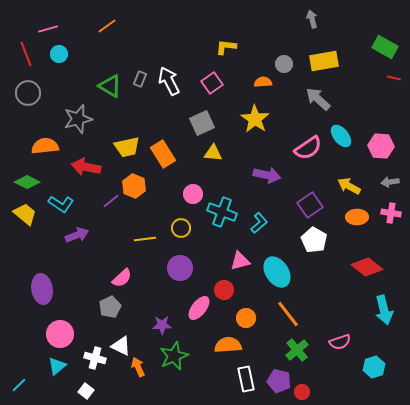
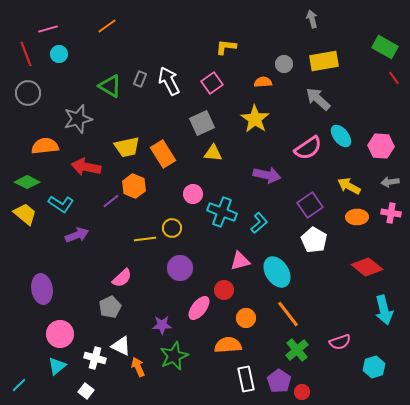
red line at (394, 78): rotated 40 degrees clockwise
yellow circle at (181, 228): moved 9 px left
purple pentagon at (279, 381): rotated 20 degrees clockwise
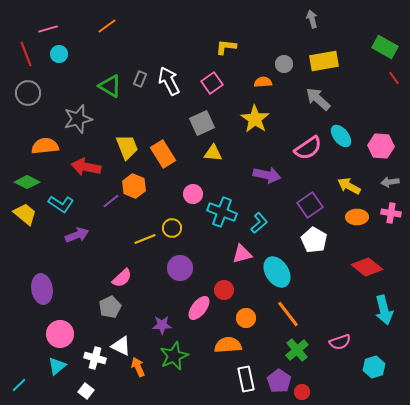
yellow trapezoid at (127, 147): rotated 100 degrees counterclockwise
yellow line at (145, 239): rotated 15 degrees counterclockwise
pink triangle at (240, 261): moved 2 px right, 7 px up
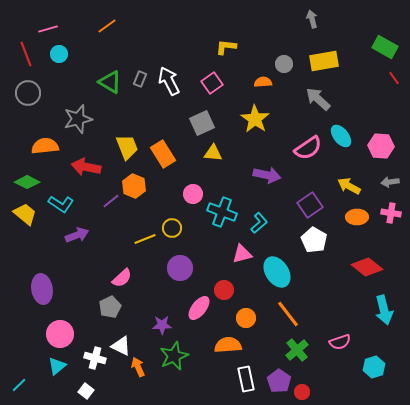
green triangle at (110, 86): moved 4 px up
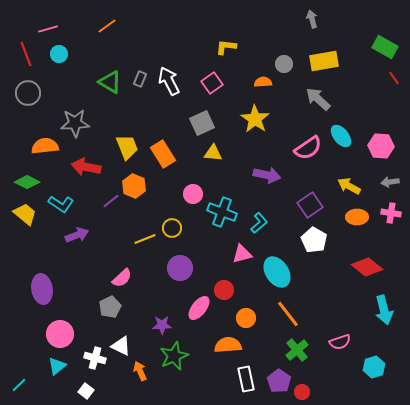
gray star at (78, 119): moved 3 px left, 4 px down; rotated 12 degrees clockwise
orange arrow at (138, 367): moved 2 px right, 4 px down
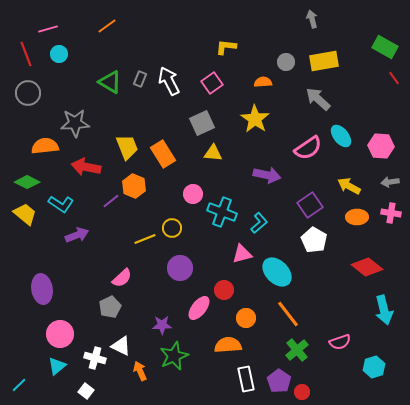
gray circle at (284, 64): moved 2 px right, 2 px up
cyan ellipse at (277, 272): rotated 12 degrees counterclockwise
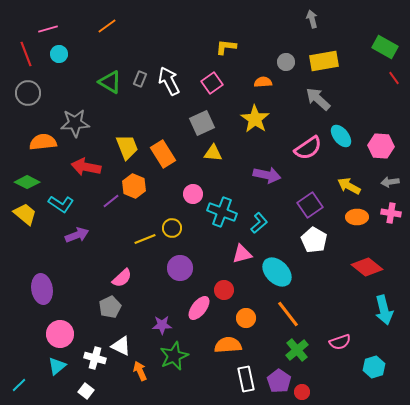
orange semicircle at (45, 146): moved 2 px left, 4 px up
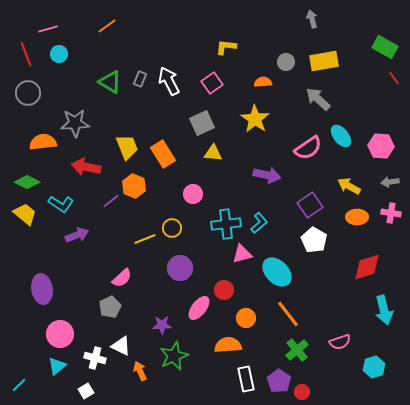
cyan cross at (222, 212): moved 4 px right, 12 px down; rotated 28 degrees counterclockwise
red diamond at (367, 267): rotated 56 degrees counterclockwise
white square at (86, 391): rotated 21 degrees clockwise
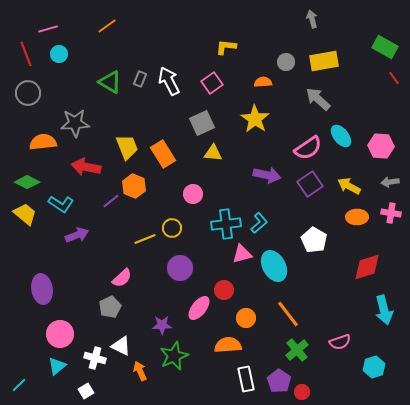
purple square at (310, 205): moved 21 px up
cyan ellipse at (277, 272): moved 3 px left, 6 px up; rotated 16 degrees clockwise
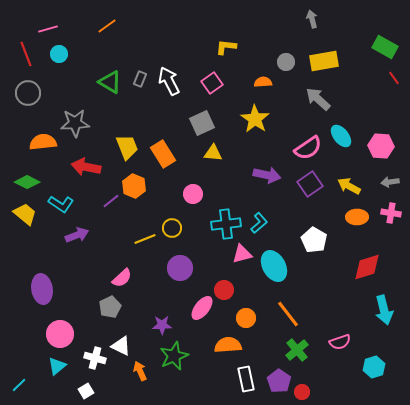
pink ellipse at (199, 308): moved 3 px right
